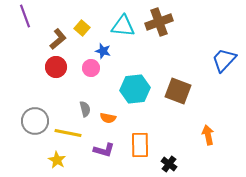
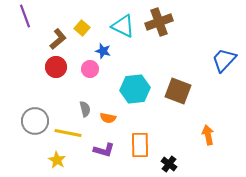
cyan triangle: rotated 20 degrees clockwise
pink circle: moved 1 px left, 1 px down
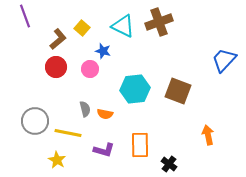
orange semicircle: moved 3 px left, 4 px up
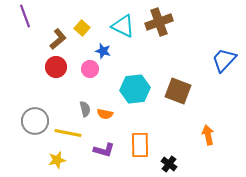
yellow star: rotated 30 degrees clockwise
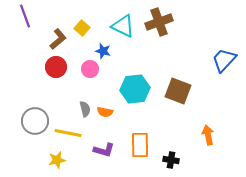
orange semicircle: moved 2 px up
black cross: moved 2 px right, 4 px up; rotated 28 degrees counterclockwise
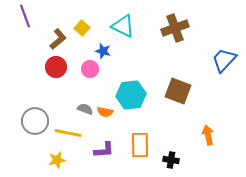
brown cross: moved 16 px right, 6 px down
cyan hexagon: moved 4 px left, 6 px down
gray semicircle: rotated 56 degrees counterclockwise
purple L-shape: rotated 20 degrees counterclockwise
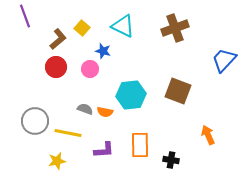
orange arrow: rotated 12 degrees counterclockwise
yellow star: moved 1 px down
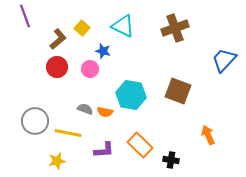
red circle: moved 1 px right
cyan hexagon: rotated 16 degrees clockwise
orange rectangle: rotated 45 degrees counterclockwise
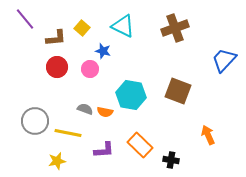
purple line: moved 3 px down; rotated 20 degrees counterclockwise
brown L-shape: moved 2 px left, 1 px up; rotated 35 degrees clockwise
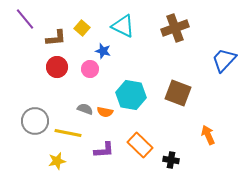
brown square: moved 2 px down
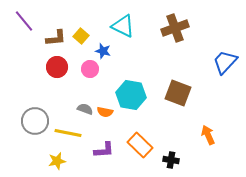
purple line: moved 1 px left, 2 px down
yellow square: moved 1 px left, 8 px down
blue trapezoid: moved 1 px right, 2 px down
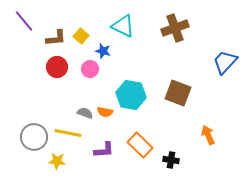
gray semicircle: moved 4 px down
gray circle: moved 1 px left, 16 px down
yellow star: rotated 18 degrees clockwise
